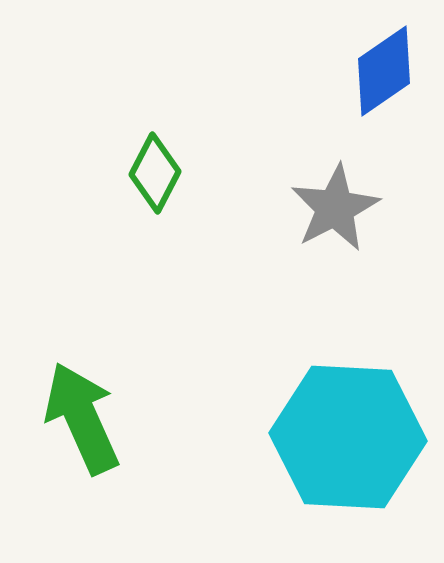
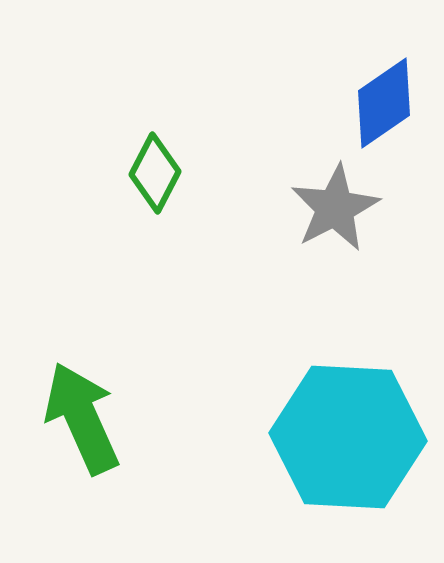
blue diamond: moved 32 px down
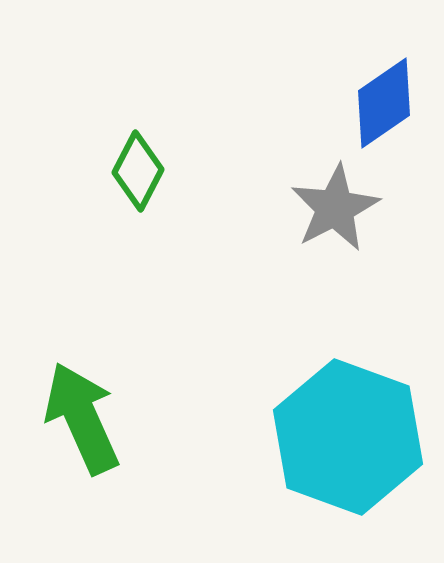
green diamond: moved 17 px left, 2 px up
cyan hexagon: rotated 17 degrees clockwise
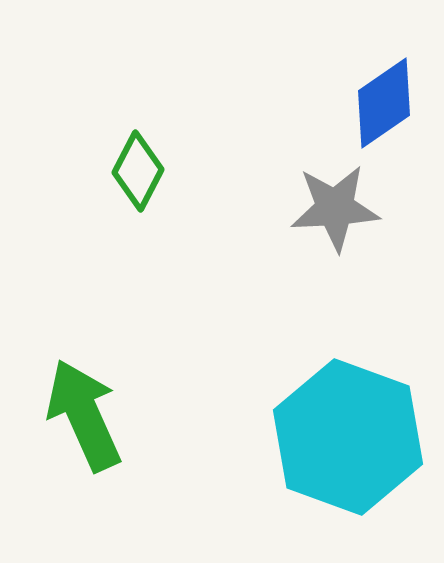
gray star: rotated 24 degrees clockwise
green arrow: moved 2 px right, 3 px up
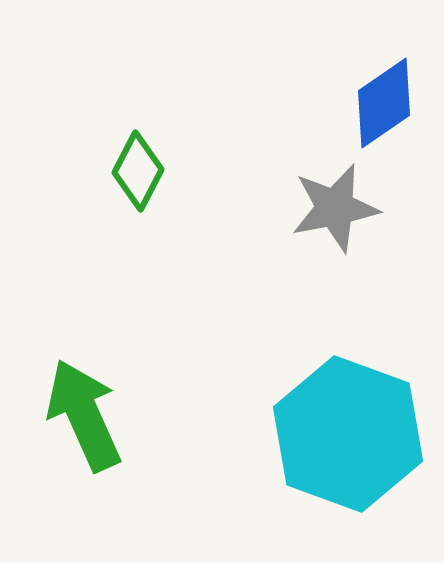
gray star: rotated 8 degrees counterclockwise
cyan hexagon: moved 3 px up
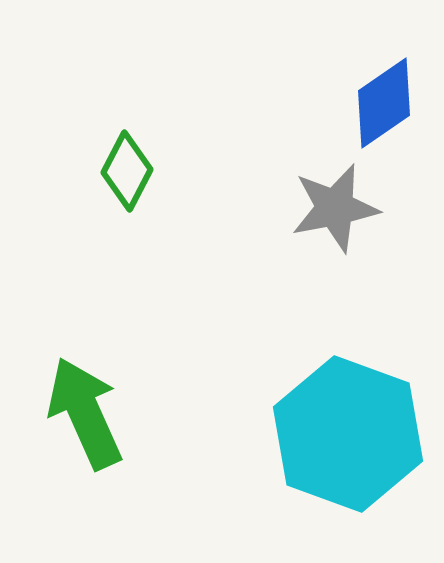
green diamond: moved 11 px left
green arrow: moved 1 px right, 2 px up
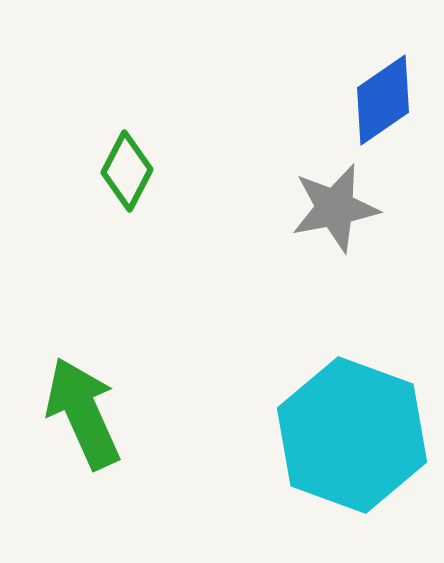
blue diamond: moved 1 px left, 3 px up
green arrow: moved 2 px left
cyan hexagon: moved 4 px right, 1 px down
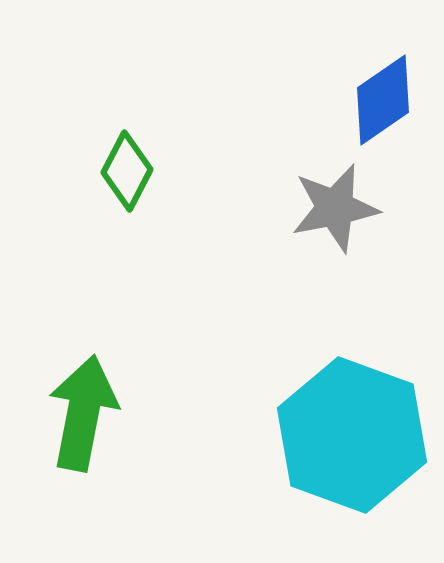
green arrow: rotated 35 degrees clockwise
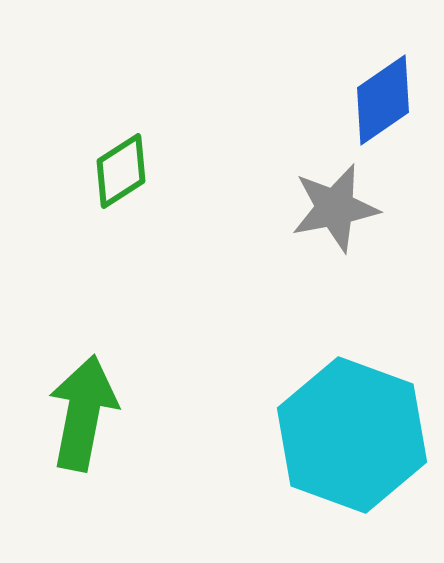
green diamond: moved 6 px left; rotated 30 degrees clockwise
